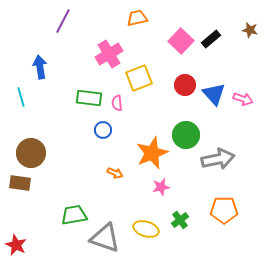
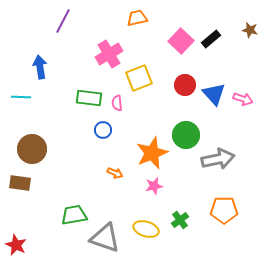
cyan line: rotated 72 degrees counterclockwise
brown circle: moved 1 px right, 4 px up
pink star: moved 7 px left, 1 px up
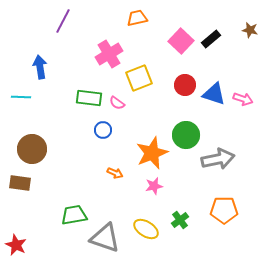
blue triangle: rotated 30 degrees counterclockwise
pink semicircle: rotated 49 degrees counterclockwise
yellow ellipse: rotated 15 degrees clockwise
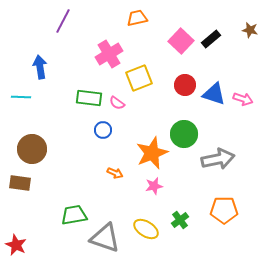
green circle: moved 2 px left, 1 px up
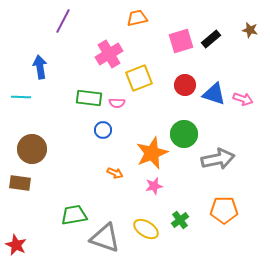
pink square: rotated 30 degrees clockwise
pink semicircle: rotated 35 degrees counterclockwise
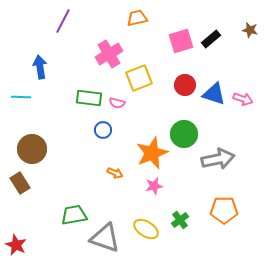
pink semicircle: rotated 14 degrees clockwise
brown rectangle: rotated 50 degrees clockwise
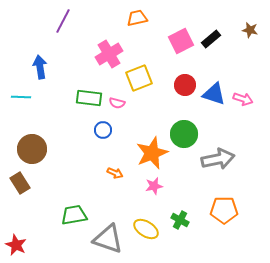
pink square: rotated 10 degrees counterclockwise
green cross: rotated 24 degrees counterclockwise
gray triangle: moved 3 px right, 1 px down
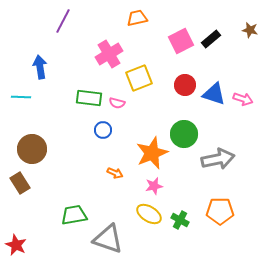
orange pentagon: moved 4 px left, 1 px down
yellow ellipse: moved 3 px right, 15 px up
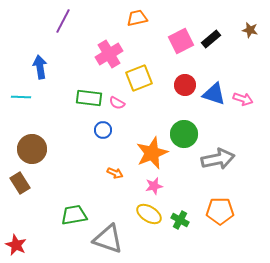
pink semicircle: rotated 14 degrees clockwise
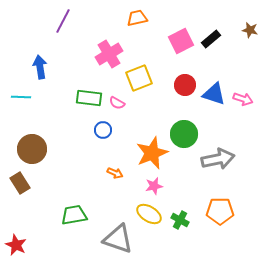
gray triangle: moved 10 px right
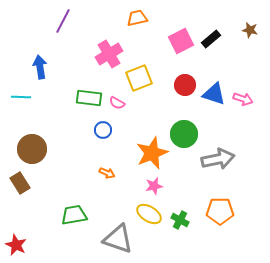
orange arrow: moved 8 px left
